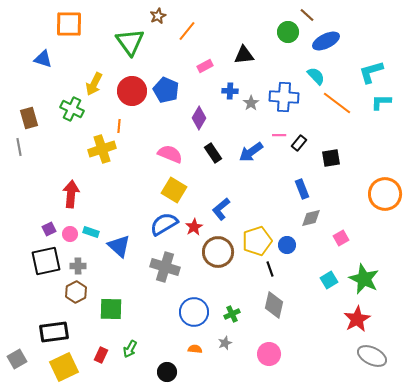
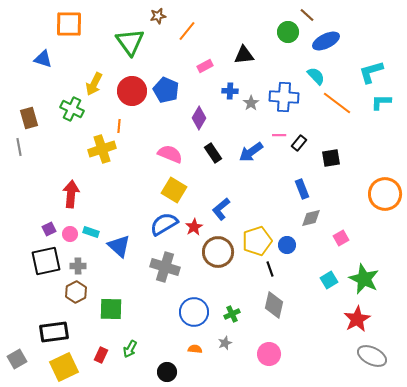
brown star at (158, 16): rotated 14 degrees clockwise
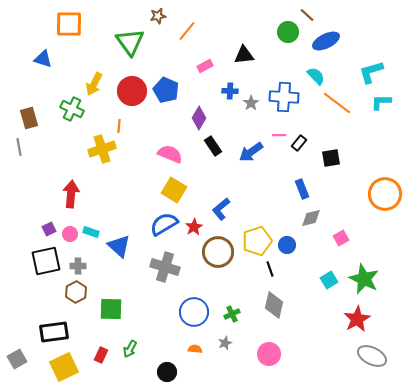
black rectangle at (213, 153): moved 7 px up
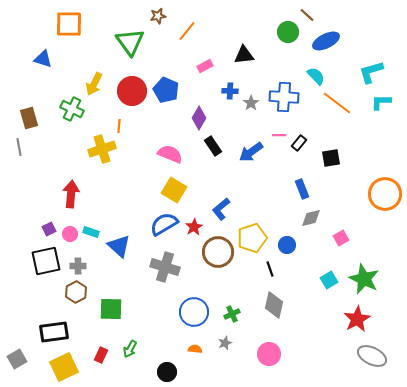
yellow pentagon at (257, 241): moved 5 px left, 3 px up
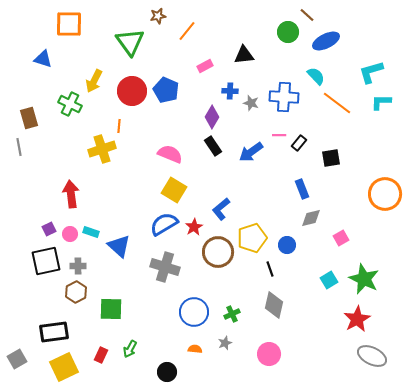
yellow arrow at (94, 84): moved 3 px up
gray star at (251, 103): rotated 21 degrees counterclockwise
green cross at (72, 109): moved 2 px left, 5 px up
purple diamond at (199, 118): moved 13 px right, 1 px up
red arrow at (71, 194): rotated 12 degrees counterclockwise
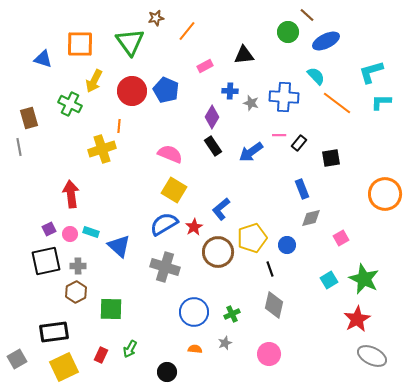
brown star at (158, 16): moved 2 px left, 2 px down
orange square at (69, 24): moved 11 px right, 20 px down
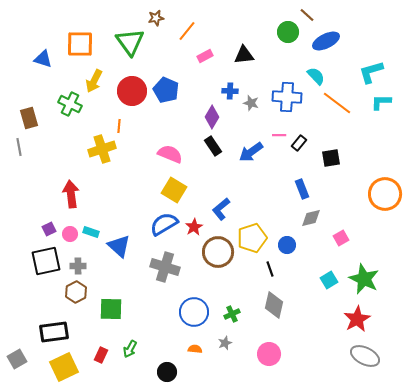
pink rectangle at (205, 66): moved 10 px up
blue cross at (284, 97): moved 3 px right
gray ellipse at (372, 356): moved 7 px left
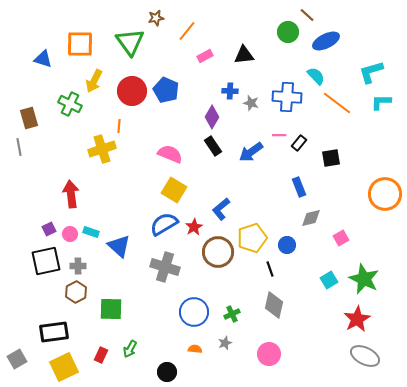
blue rectangle at (302, 189): moved 3 px left, 2 px up
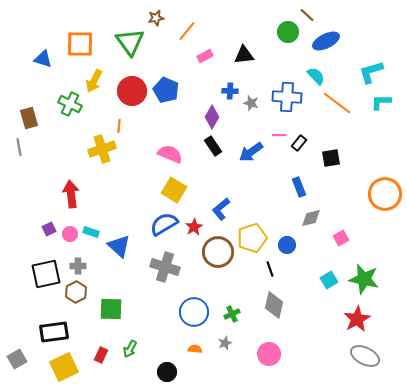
black square at (46, 261): moved 13 px down
green star at (364, 279): rotated 12 degrees counterclockwise
